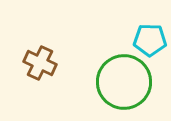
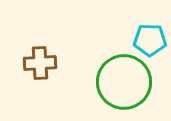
brown cross: rotated 28 degrees counterclockwise
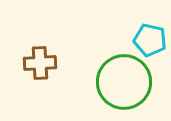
cyan pentagon: rotated 12 degrees clockwise
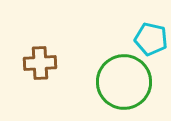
cyan pentagon: moved 1 px right, 1 px up
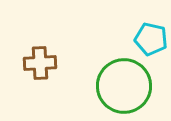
green circle: moved 4 px down
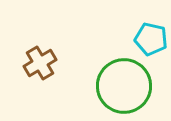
brown cross: rotated 28 degrees counterclockwise
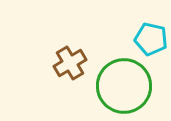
brown cross: moved 30 px right
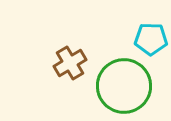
cyan pentagon: rotated 12 degrees counterclockwise
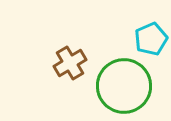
cyan pentagon: rotated 24 degrees counterclockwise
